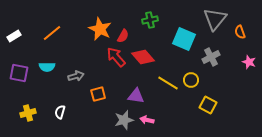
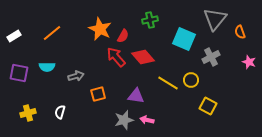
yellow square: moved 1 px down
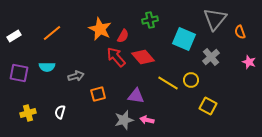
gray cross: rotated 12 degrees counterclockwise
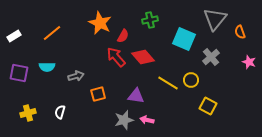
orange star: moved 6 px up
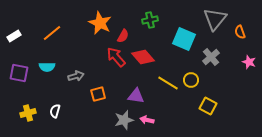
white semicircle: moved 5 px left, 1 px up
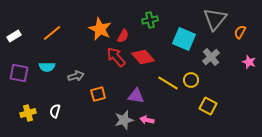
orange star: moved 6 px down
orange semicircle: rotated 48 degrees clockwise
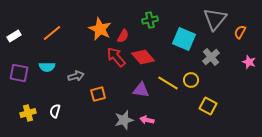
purple triangle: moved 5 px right, 6 px up
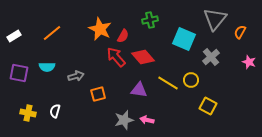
purple triangle: moved 2 px left
yellow cross: rotated 28 degrees clockwise
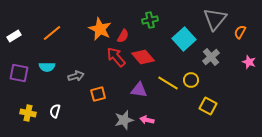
cyan square: rotated 25 degrees clockwise
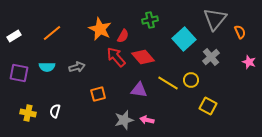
orange semicircle: rotated 128 degrees clockwise
gray arrow: moved 1 px right, 9 px up
